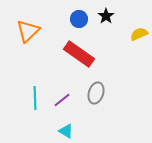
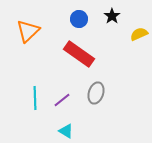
black star: moved 6 px right
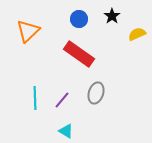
yellow semicircle: moved 2 px left
purple line: rotated 12 degrees counterclockwise
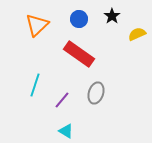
orange triangle: moved 9 px right, 6 px up
cyan line: moved 13 px up; rotated 20 degrees clockwise
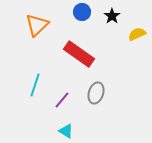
blue circle: moved 3 px right, 7 px up
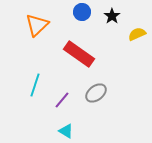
gray ellipse: rotated 35 degrees clockwise
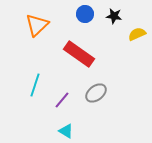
blue circle: moved 3 px right, 2 px down
black star: moved 2 px right; rotated 28 degrees counterclockwise
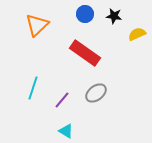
red rectangle: moved 6 px right, 1 px up
cyan line: moved 2 px left, 3 px down
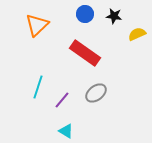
cyan line: moved 5 px right, 1 px up
